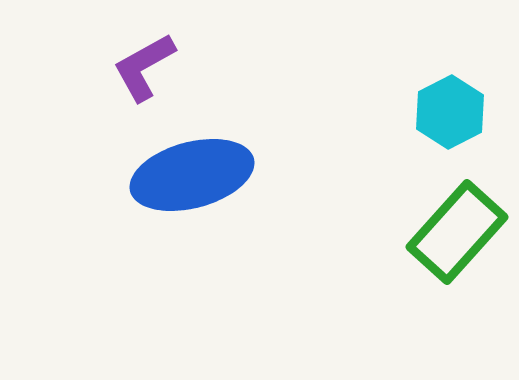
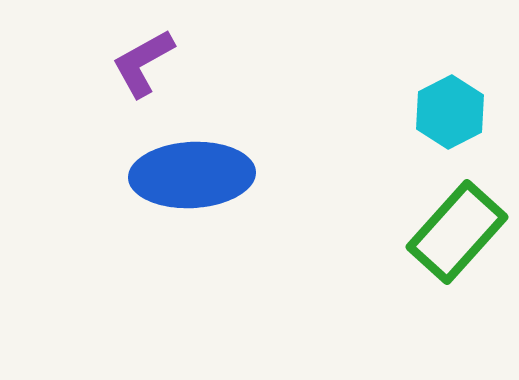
purple L-shape: moved 1 px left, 4 px up
blue ellipse: rotated 12 degrees clockwise
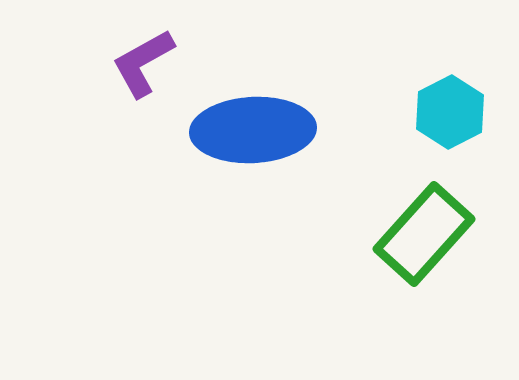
blue ellipse: moved 61 px right, 45 px up
green rectangle: moved 33 px left, 2 px down
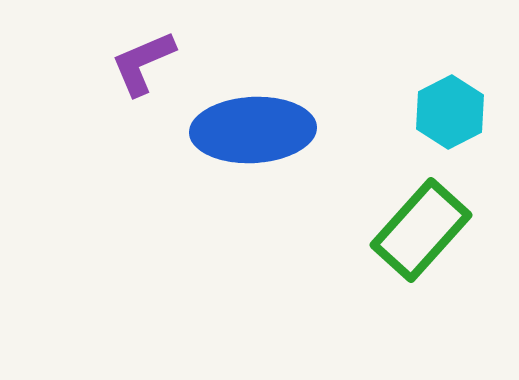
purple L-shape: rotated 6 degrees clockwise
green rectangle: moved 3 px left, 4 px up
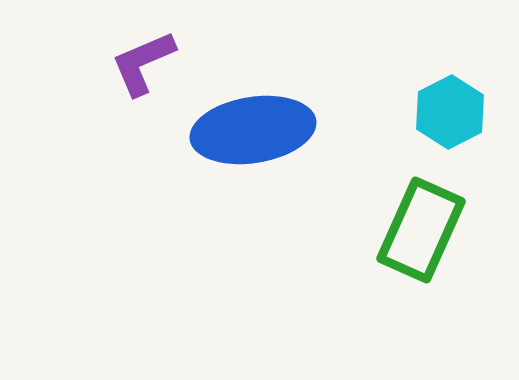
blue ellipse: rotated 6 degrees counterclockwise
green rectangle: rotated 18 degrees counterclockwise
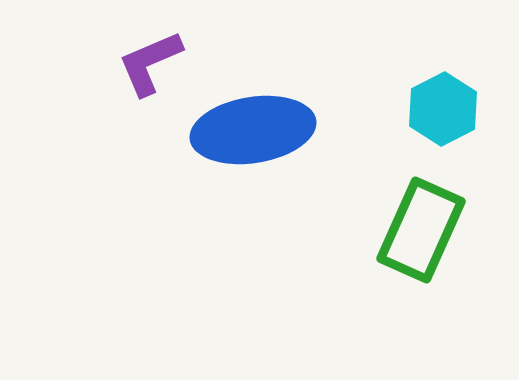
purple L-shape: moved 7 px right
cyan hexagon: moved 7 px left, 3 px up
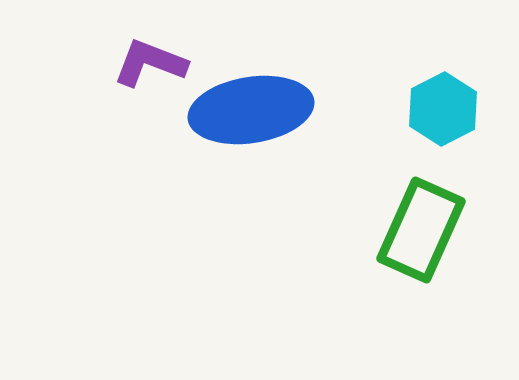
purple L-shape: rotated 44 degrees clockwise
blue ellipse: moved 2 px left, 20 px up
